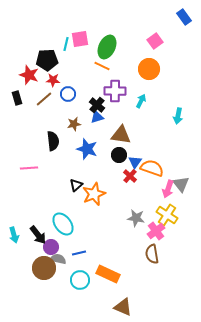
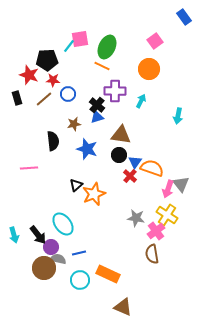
cyan line at (66, 44): moved 3 px right, 2 px down; rotated 24 degrees clockwise
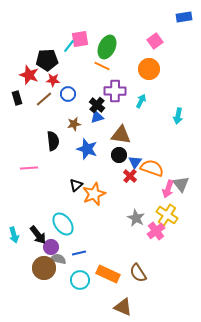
blue rectangle at (184, 17): rotated 63 degrees counterclockwise
gray star at (136, 218): rotated 18 degrees clockwise
brown semicircle at (152, 254): moved 14 px left, 19 px down; rotated 24 degrees counterclockwise
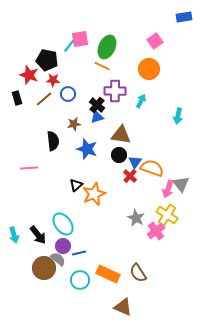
black pentagon at (47, 60): rotated 15 degrees clockwise
purple circle at (51, 247): moved 12 px right, 1 px up
gray semicircle at (58, 259): rotated 28 degrees clockwise
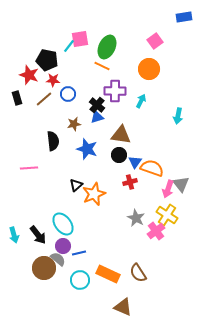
red cross at (130, 176): moved 6 px down; rotated 32 degrees clockwise
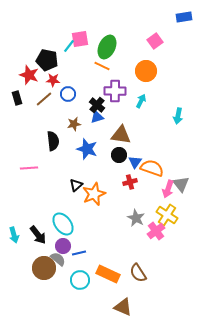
orange circle at (149, 69): moved 3 px left, 2 px down
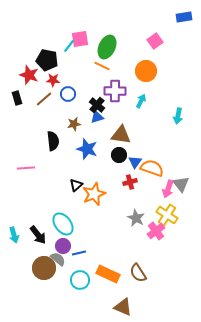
pink line at (29, 168): moved 3 px left
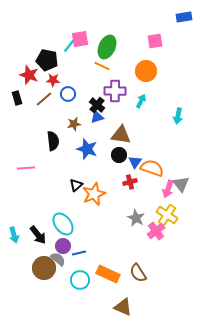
pink square at (155, 41): rotated 28 degrees clockwise
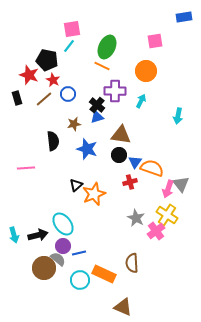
pink square at (80, 39): moved 8 px left, 10 px up
red star at (53, 80): rotated 24 degrees clockwise
black arrow at (38, 235): rotated 66 degrees counterclockwise
brown semicircle at (138, 273): moved 6 px left, 10 px up; rotated 30 degrees clockwise
orange rectangle at (108, 274): moved 4 px left
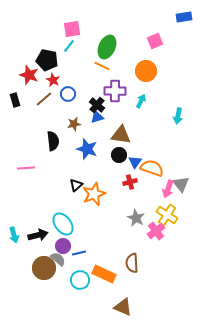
pink square at (155, 41): rotated 14 degrees counterclockwise
black rectangle at (17, 98): moved 2 px left, 2 px down
